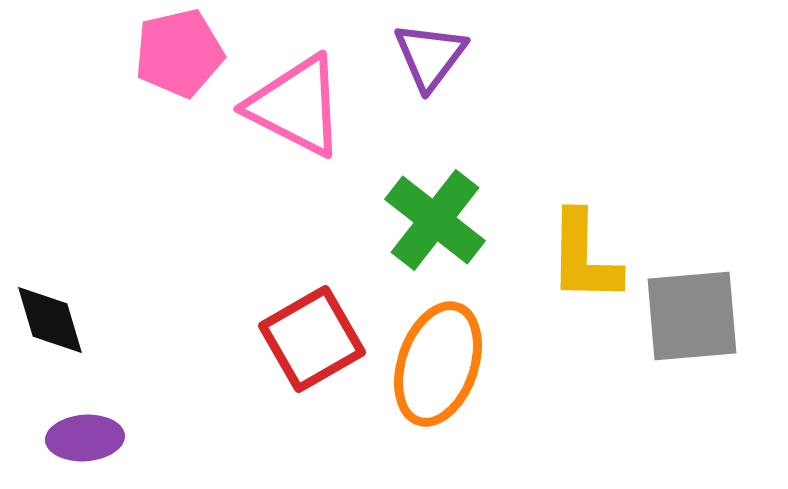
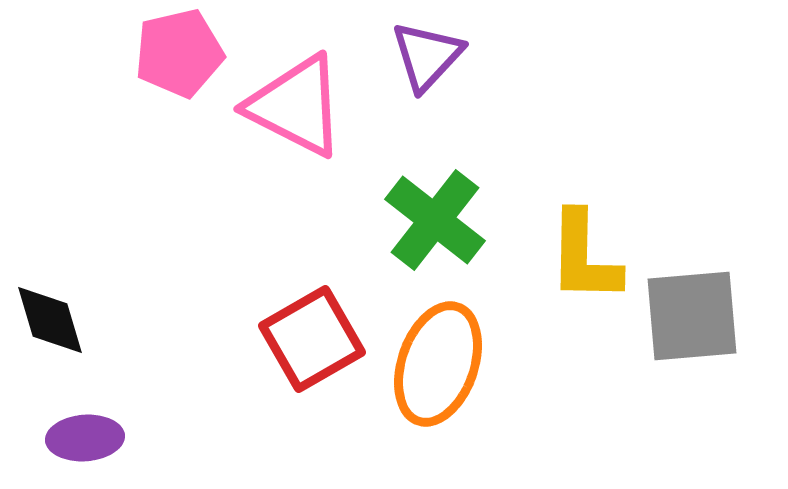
purple triangle: moved 3 px left; rotated 6 degrees clockwise
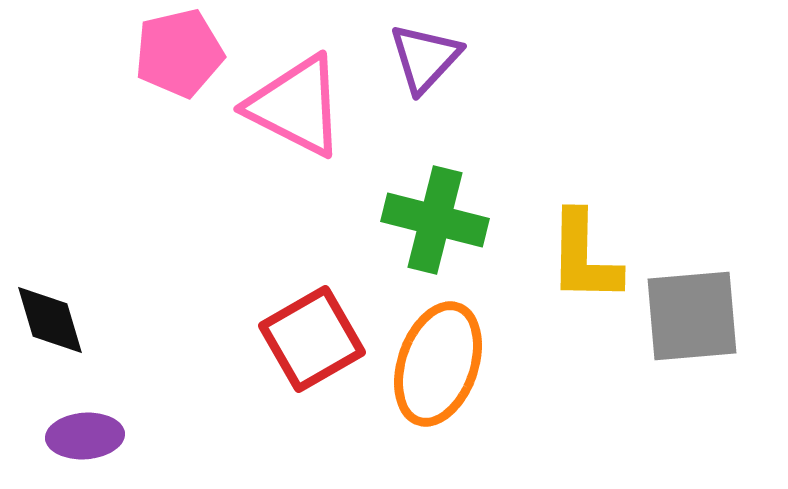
purple triangle: moved 2 px left, 2 px down
green cross: rotated 24 degrees counterclockwise
purple ellipse: moved 2 px up
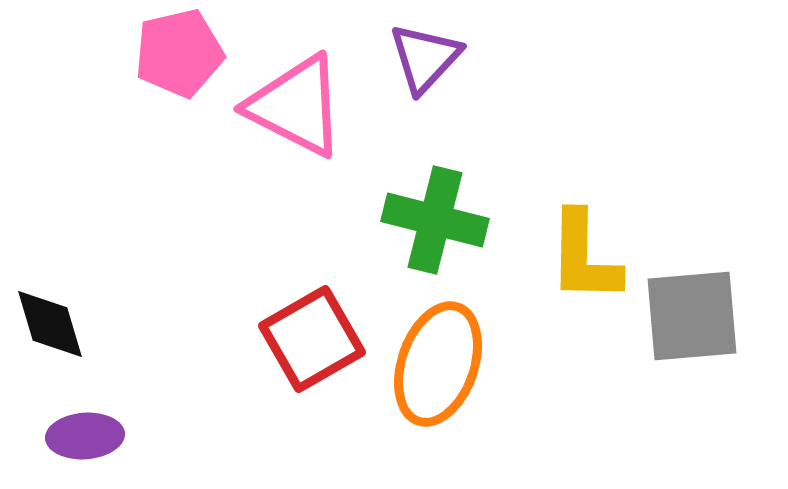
black diamond: moved 4 px down
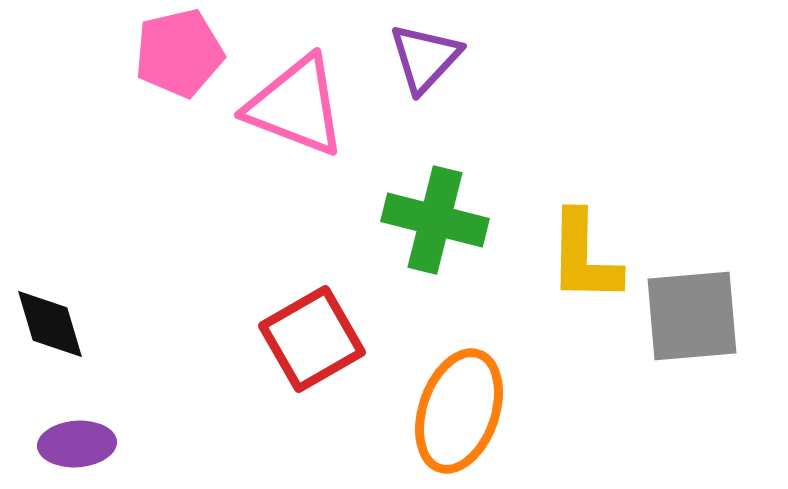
pink triangle: rotated 6 degrees counterclockwise
orange ellipse: moved 21 px right, 47 px down
purple ellipse: moved 8 px left, 8 px down
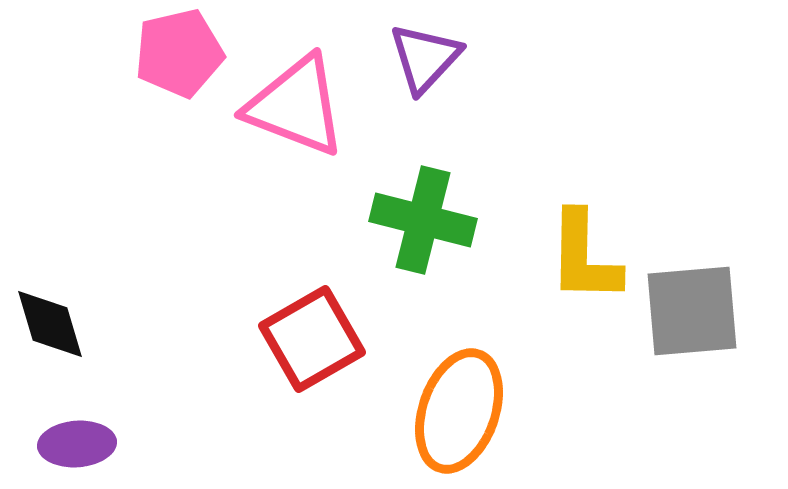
green cross: moved 12 px left
gray square: moved 5 px up
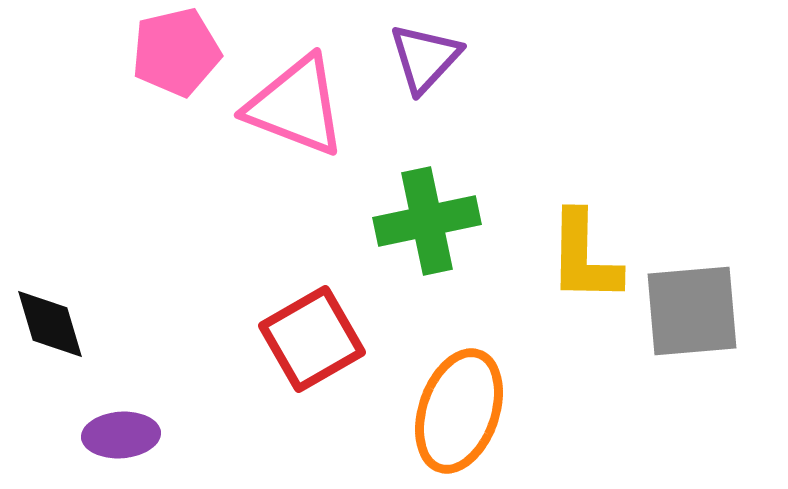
pink pentagon: moved 3 px left, 1 px up
green cross: moved 4 px right, 1 px down; rotated 26 degrees counterclockwise
purple ellipse: moved 44 px right, 9 px up
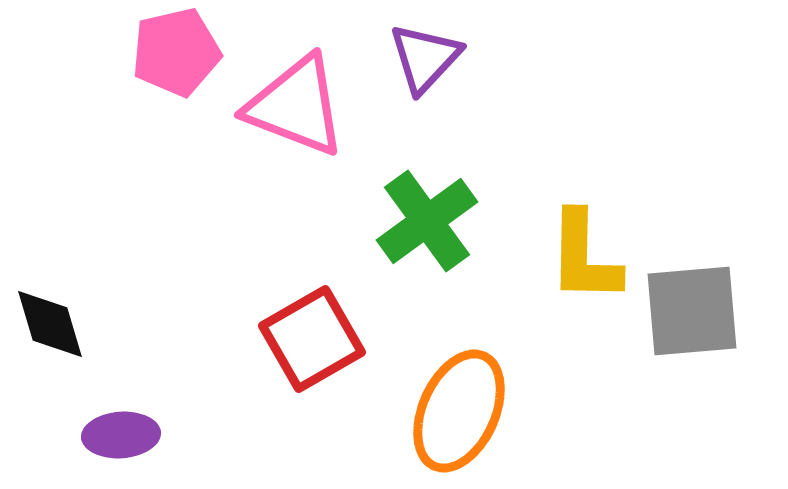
green cross: rotated 24 degrees counterclockwise
orange ellipse: rotated 5 degrees clockwise
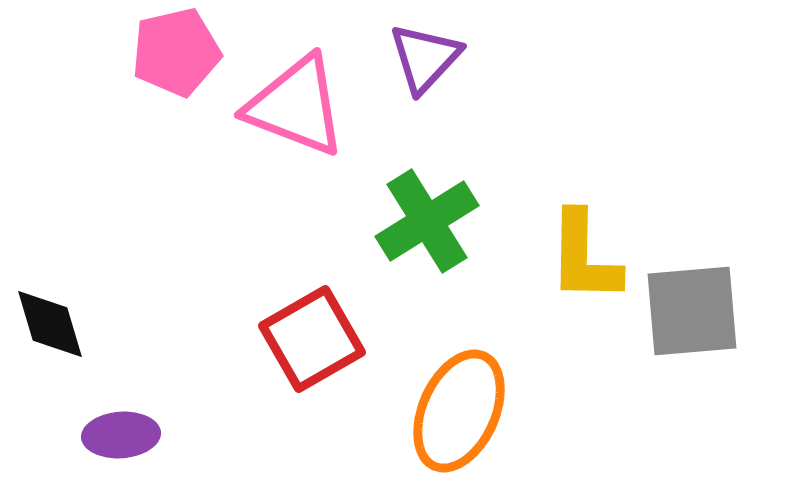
green cross: rotated 4 degrees clockwise
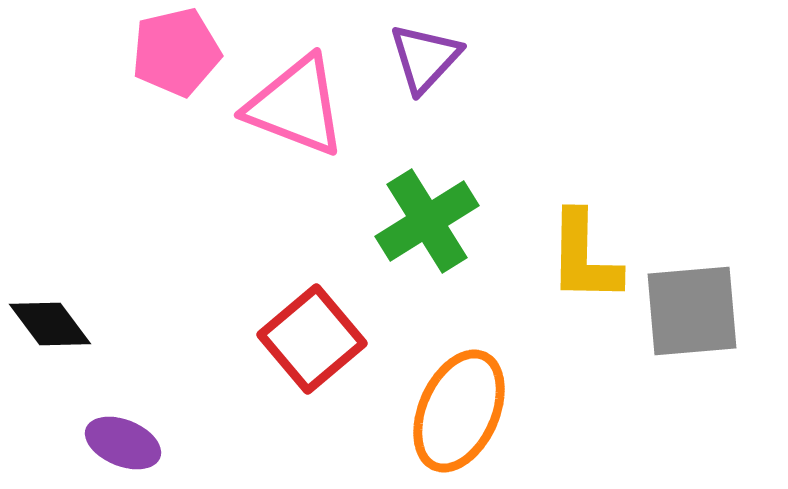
black diamond: rotated 20 degrees counterclockwise
red square: rotated 10 degrees counterclockwise
purple ellipse: moved 2 px right, 8 px down; rotated 26 degrees clockwise
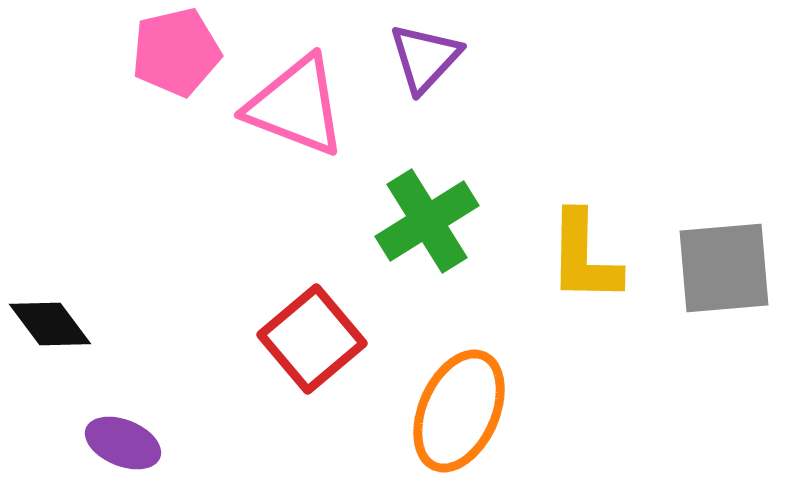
gray square: moved 32 px right, 43 px up
